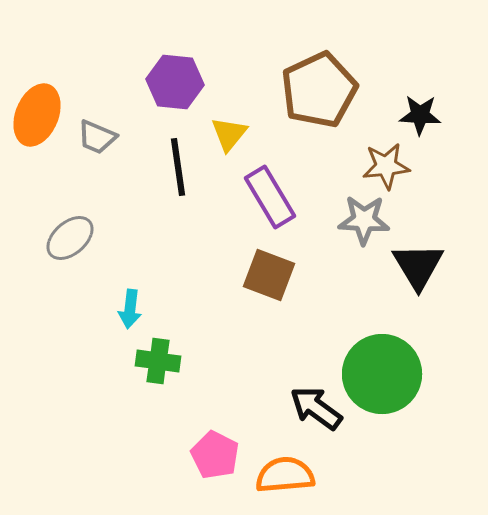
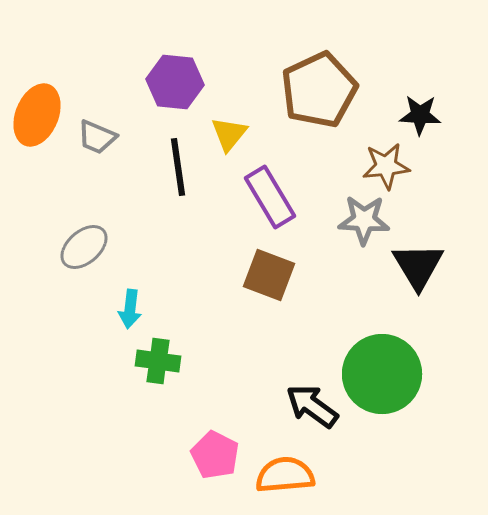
gray ellipse: moved 14 px right, 9 px down
black arrow: moved 4 px left, 2 px up
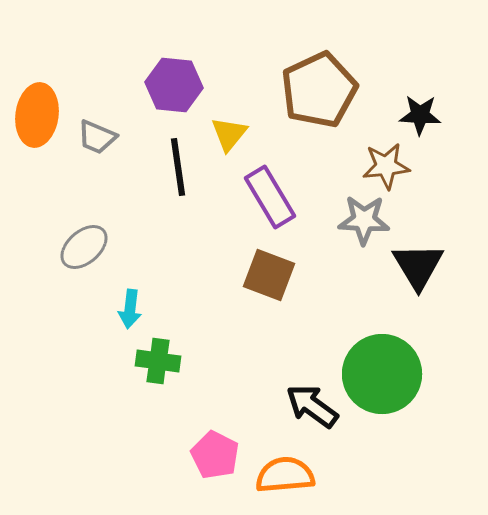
purple hexagon: moved 1 px left, 3 px down
orange ellipse: rotated 14 degrees counterclockwise
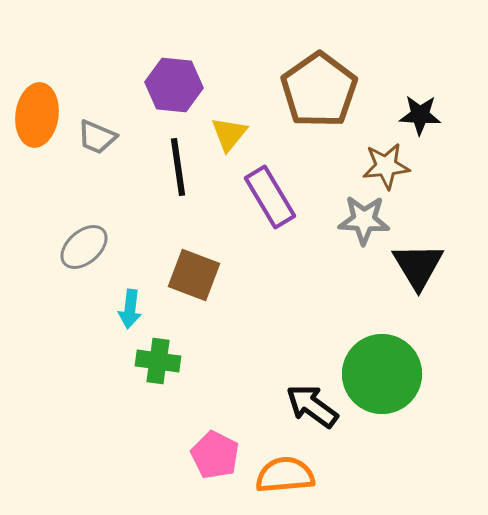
brown pentagon: rotated 10 degrees counterclockwise
brown square: moved 75 px left
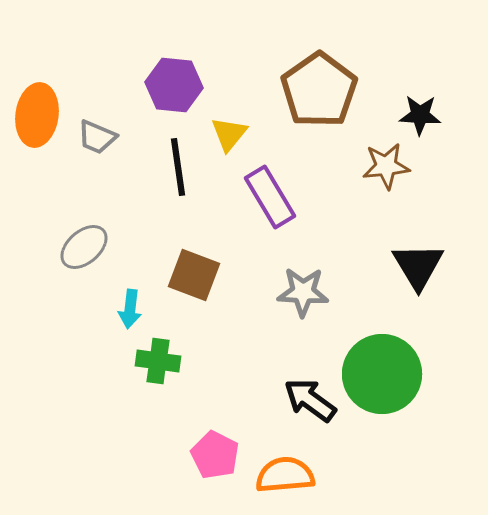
gray star: moved 61 px left, 72 px down
black arrow: moved 2 px left, 6 px up
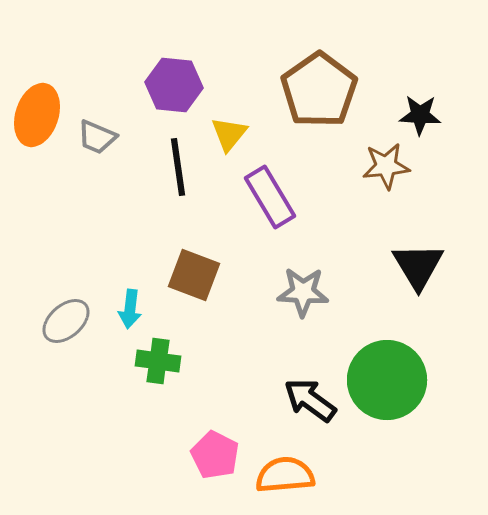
orange ellipse: rotated 10 degrees clockwise
gray ellipse: moved 18 px left, 74 px down
green circle: moved 5 px right, 6 px down
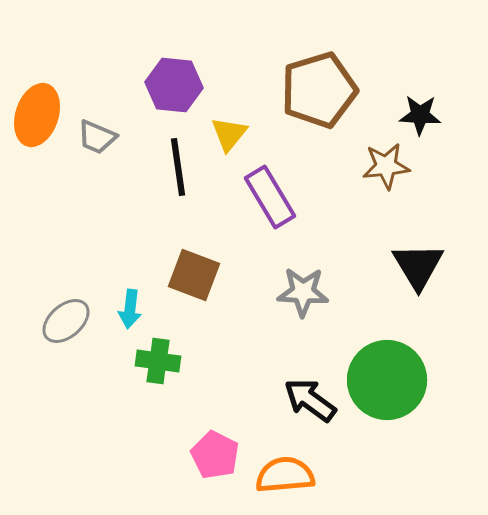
brown pentagon: rotated 18 degrees clockwise
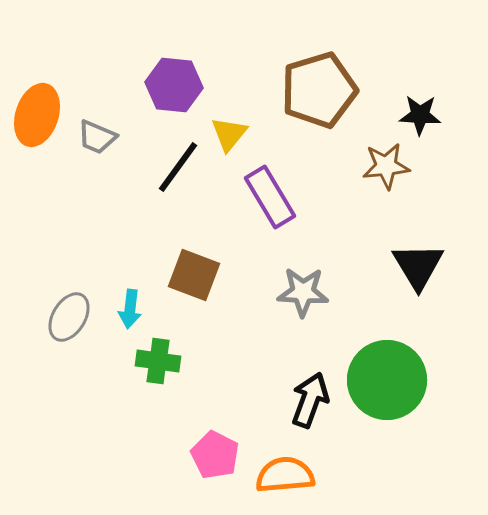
black line: rotated 44 degrees clockwise
gray ellipse: moved 3 px right, 4 px up; rotated 18 degrees counterclockwise
black arrow: rotated 74 degrees clockwise
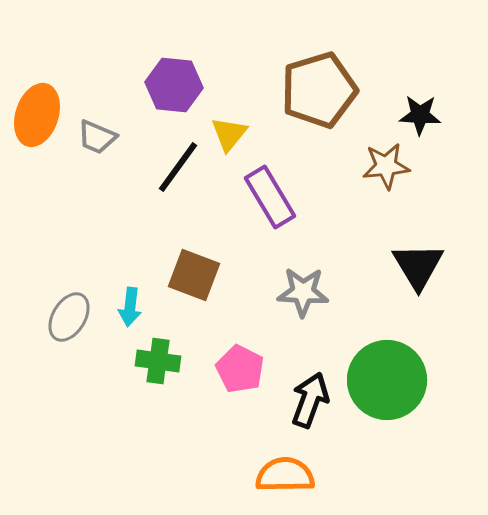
cyan arrow: moved 2 px up
pink pentagon: moved 25 px right, 86 px up
orange semicircle: rotated 4 degrees clockwise
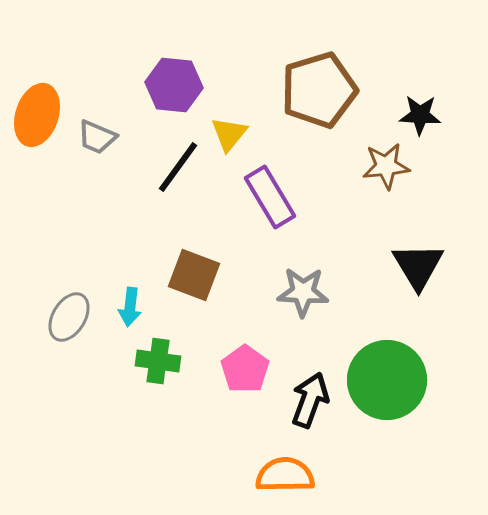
pink pentagon: moved 5 px right; rotated 9 degrees clockwise
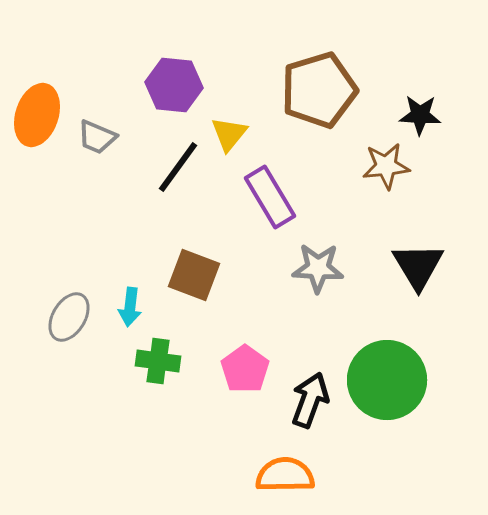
gray star: moved 15 px right, 24 px up
